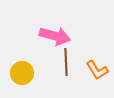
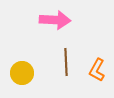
pink arrow: moved 16 px up; rotated 12 degrees counterclockwise
orange L-shape: rotated 60 degrees clockwise
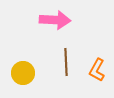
yellow circle: moved 1 px right
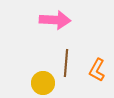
brown line: moved 1 px down; rotated 8 degrees clockwise
yellow circle: moved 20 px right, 10 px down
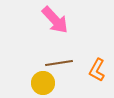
pink arrow: rotated 44 degrees clockwise
brown line: moved 7 px left; rotated 76 degrees clockwise
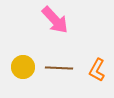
brown line: moved 5 px down; rotated 12 degrees clockwise
yellow circle: moved 20 px left, 16 px up
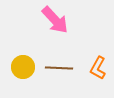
orange L-shape: moved 1 px right, 2 px up
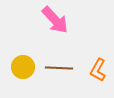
orange L-shape: moved 2 px down
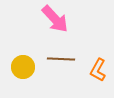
pink arrow: moved 1 px up
brown line: moved 2 px right, 9 px up
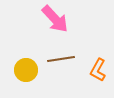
brown line: rotated 12 degrees counterclockwise
yellow circle: moved 3 px right, 3 px down
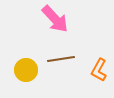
orange L-shape: moved 1 px right
